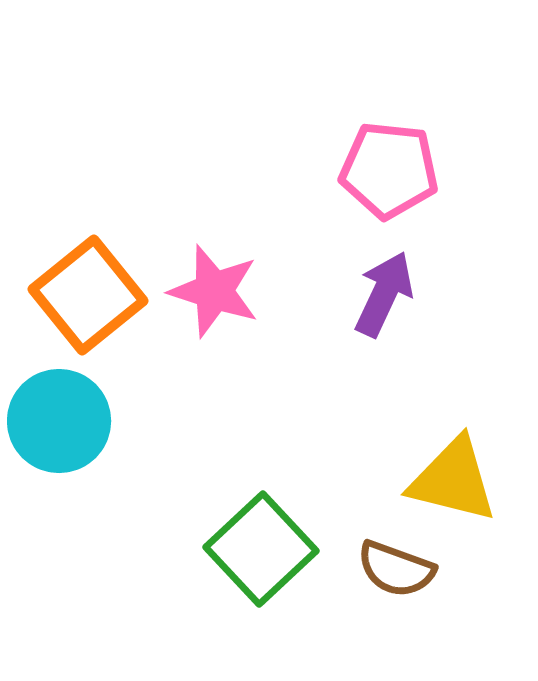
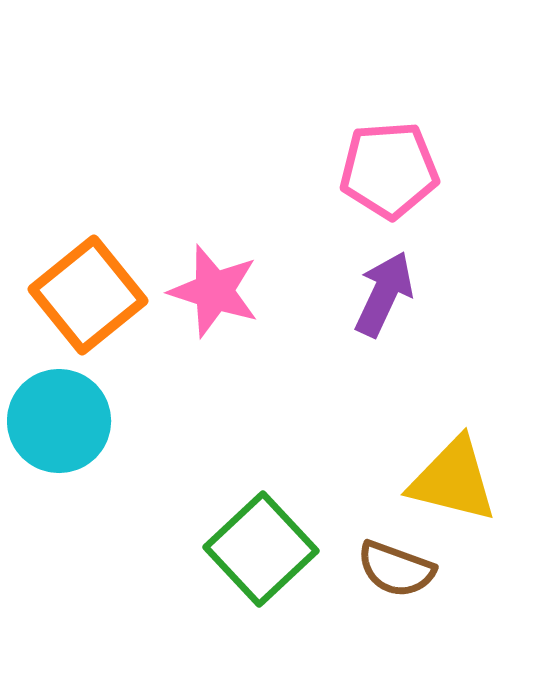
pink pentagon: rotated 10 degrees counterclockwise
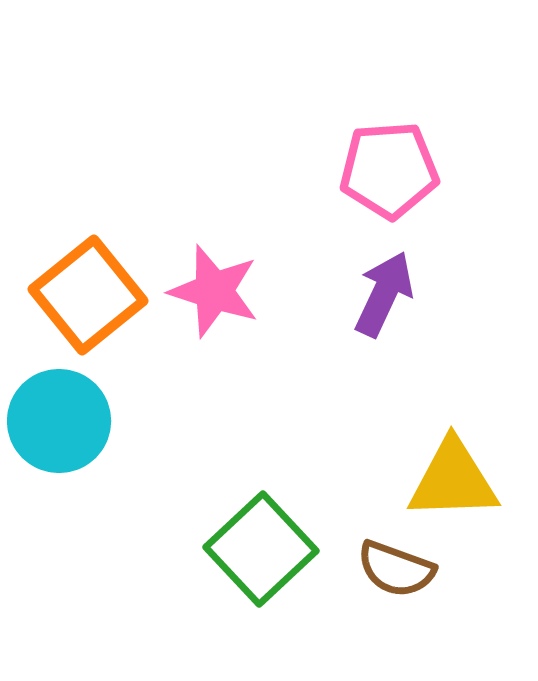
yellow triangle: rotated 16 degrees counterclockwise
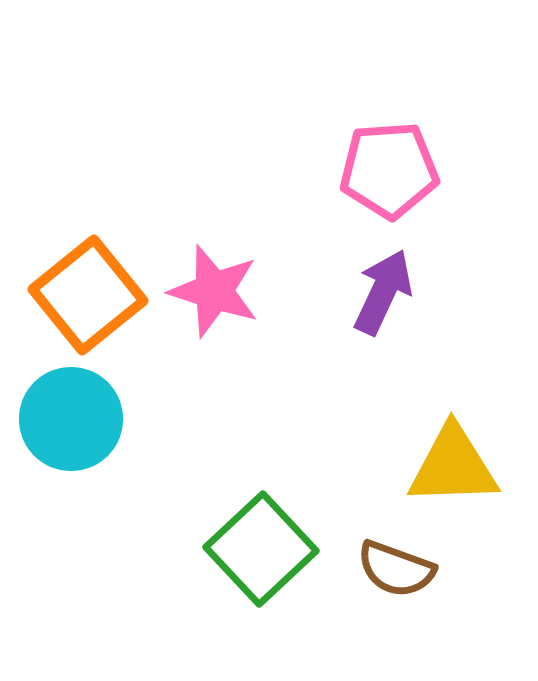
purple arrow: moved 1 px left, 2 px up
cyan circle: moved 12 px right, 2 px up
yellow triangle: moved 14 px up
